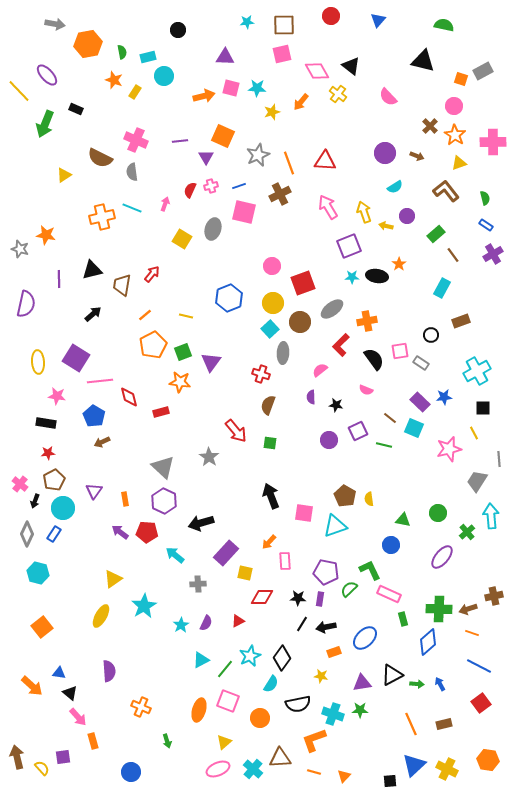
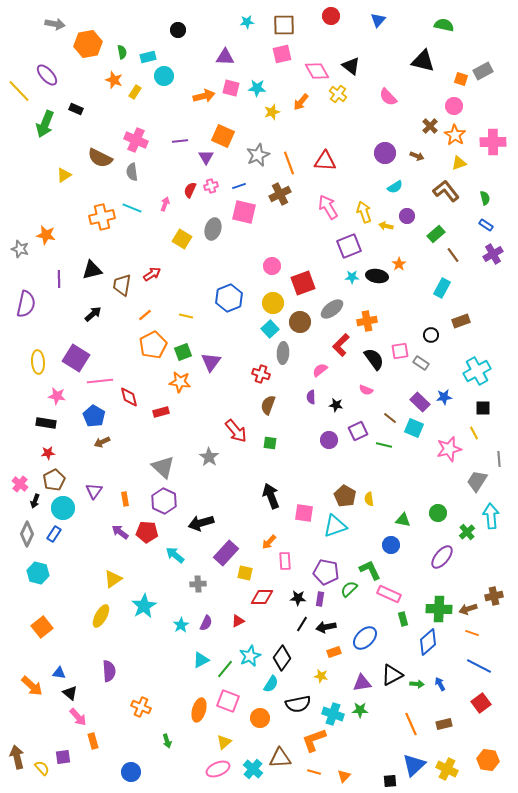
red arrow at (152, 274): rotated 18 degrees clockwise
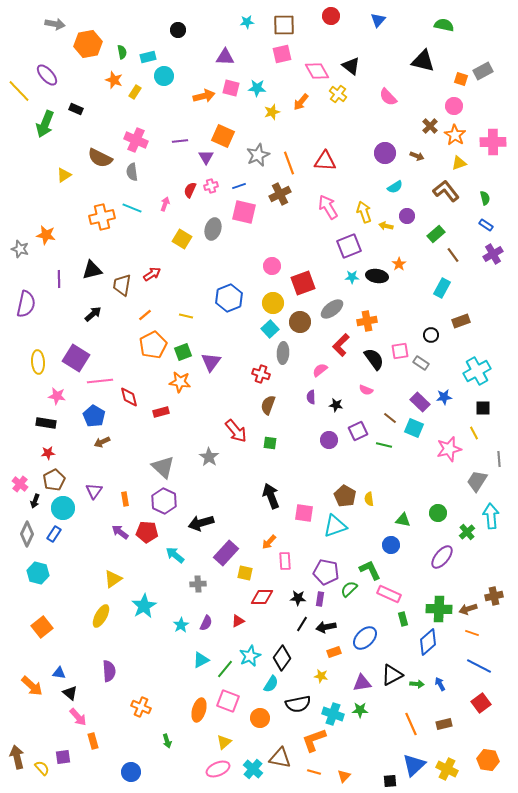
brown triangle at (280, 758): rotated 15 degrees clockwise
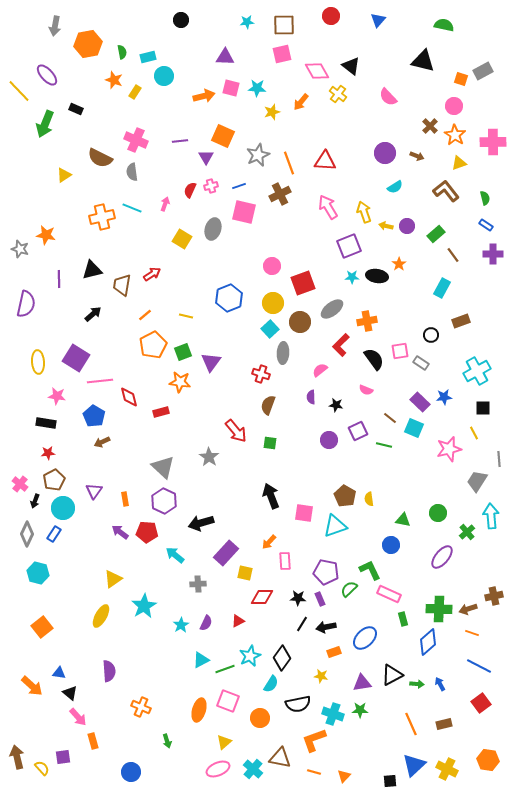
gray arrow at (55, 24): moved 2 px down; rotated 90 degrees clockwise
black circle at (178, 30): moved 3 px right, 10 px up
purple circle at (407, 216): moved 10 px down
purple cross at (493, 254): rotated 30 degrees clockwise
purple rectangle at (320, 599): rotated 32 degrees counterclockwise
green line at (225, 669): rotated 30 degrees clockwise
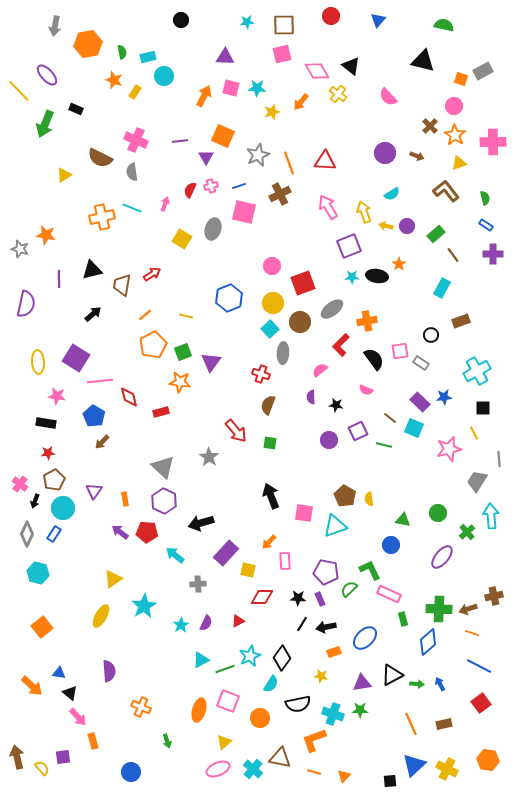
orange arrow at (204, 96): rotated 50 degrees counterclockwise
cyan semicircle at (395, 187): moved 3 px left, 7 px down
brown arrow at (102, 442): rotated 21 degrees counterclockwise
yellow square at (245, 573): moved 3 px right, 3 px up
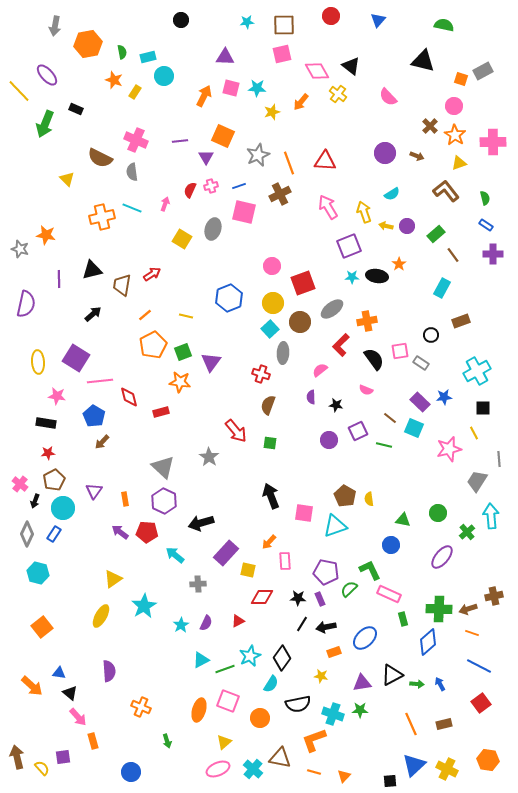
yellow triangle at (64, 175): moved 3 px right, 4 px down; rotated 42 degrees counterclockwise
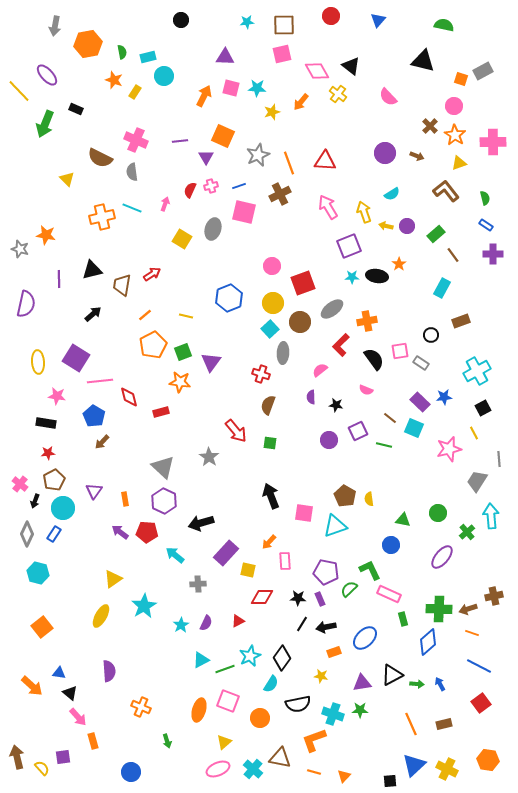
black square at (483, 408): rotated 28 degrees counterclockwise
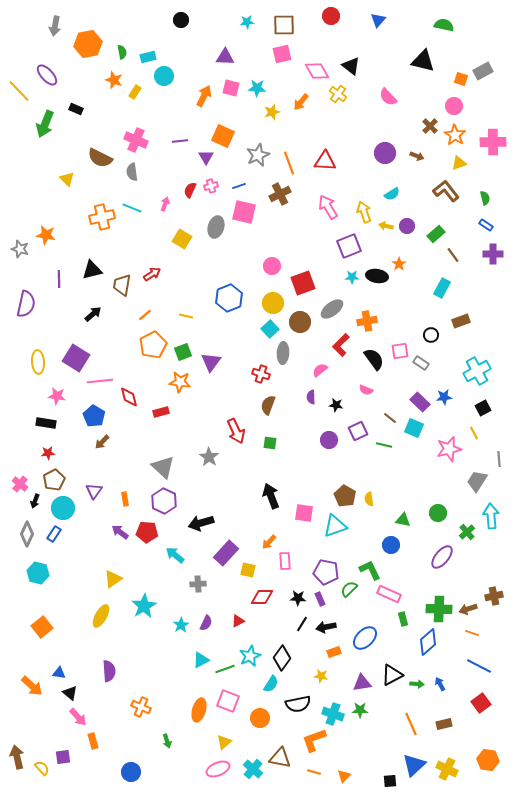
gray ellipse at (213, 229): moved 3 px right, 2 px up
red arrow at (236, 431): rotated 15 degrees clockwise
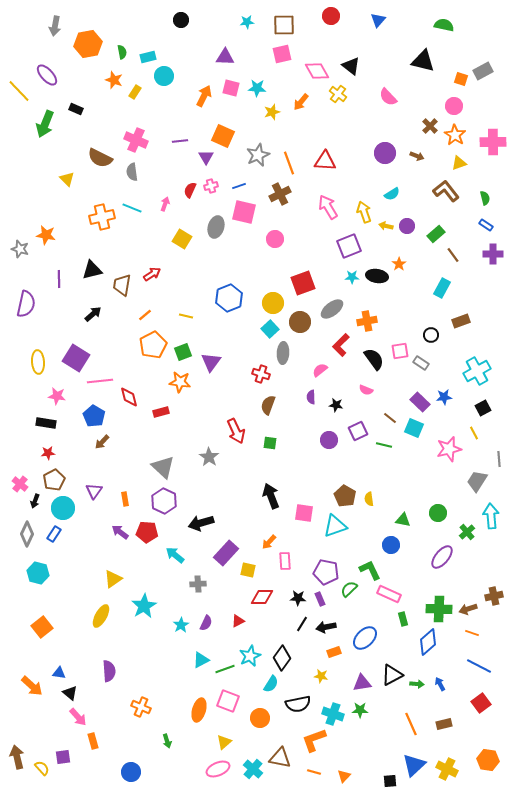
pink circle at (272, 266): moved 3 px right, 27 px up
